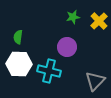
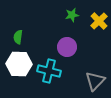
green star: moved 1 px left, 2 px up
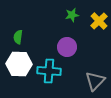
cyan cross: rotated 10 degrees counterclockwise
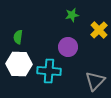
yellow cross: moved 9 px down
purple circle: moved 1 px right
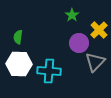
green star: rotated 24 degrees counterclockwise
purple circle: moved 11 px right, 4 px up
gray triangle: moved 19 px up
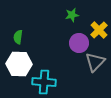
green star: rotated 24 degrees clockwise
cyan cross: moved 5 px left, 11 px down
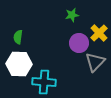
yellow cross: moved 3 px down
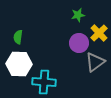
green star: moved 6 px right
gray triangle: rotated 10 degrees clockwise
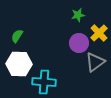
green semicircle: moved 1 px left, 1 px up; rotated 24 degrees clockwise
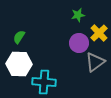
green semicircle: moved 2 px right, 1 px down
